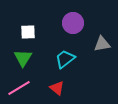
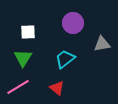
pink line: moved 1 px left, 1 px up
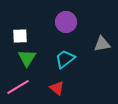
purple circle: moved 7 px left, 1 px up
white square: moved 8 px left, 4 px down
green triangle: moved 4 px right
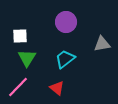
pink line: rotated 15 degrees counterclockwise
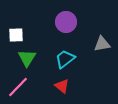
white square: moved 4 px left, 1 px up
red triangle: moved 5 px right, 2 px up
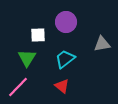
white square: moved 22 px right
